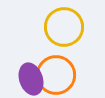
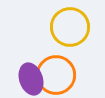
yellow circle: moved 6 px right
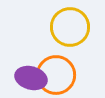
purple ellipse: moved 1 px up; rotated 56 degrees counterclockwise
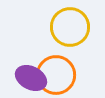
purple ellipse: rotated 12 degrees clockwise
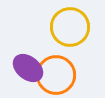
purple ellipse: moved 3 px left, 10 px up; rotated 12 degrees clockwise
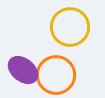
purple ellipse: moved 5 px left, 2 px down
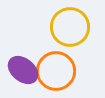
orange circle: moved 4 px up
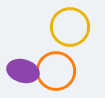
purple ellipse: moved 1 px down; rotated 24 degrees counterclockwise
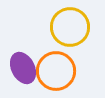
purple ellipse: moved 3 px up; rotated 48 degrees clockwise
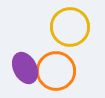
purple ellipse: moved 2 px right
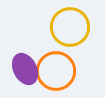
purple ellipse: moved 1 px down
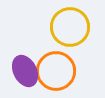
purple ellipse: moved 2 px down
